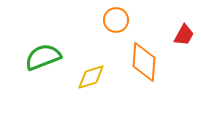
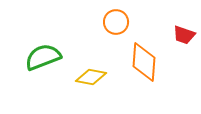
orange circle: moved 2 px down
red trapezoid: rotated 80 degrees clockwise
yellow diamond: rotated 28 degrees clockwise
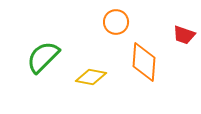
green semicircle: rotated 24 degrees counterclockwise
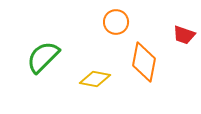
orange diamond: rotated 6 degrees clockwise
yellow diamond: moved 4 px right, 2 px down
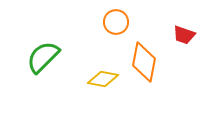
yellow diamond: moved 8 px right
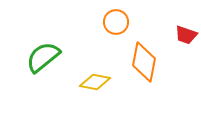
red trapezoid: moved 2 px right
green semicircle: rotated 6 degrees clockwise
yellow diamond: moved 8 px left, 3 px down
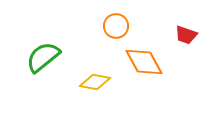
orange circle: moved 4 px down
orange diamond: rotated 39 degrees counterclockwise
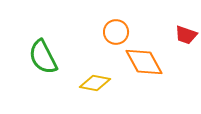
orange circle: moved 6 px down
green semicircle: rotated 78 degrees counterclockwise
yellow diamond: moved 1 px down
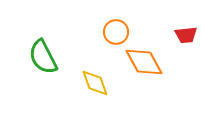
red trapezoid: rotated 25 degrees counterclockwise
yellow diamond: rotated 60 degrees clockwise
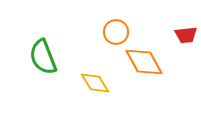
green semicircle: rotated 6 degrees clockwise
yellow diamond: rotated 12 degrees counterclockwise
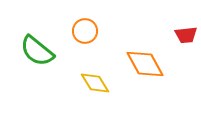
orange circle: moved 31 px left, 1 px up
green semicircle: moved 6 px left, 6 px up; rotated 30 degrees counterclockwise
orange diamond: moved 1 px right, 2 px down
